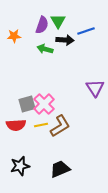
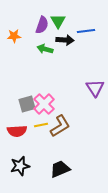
blue line: rotated 12 degrees clockwise
red semicircle: moved 1 px right, 6 px down
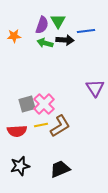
green arrow: moved 6 px up
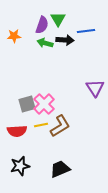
green triangle: moved 2 px up
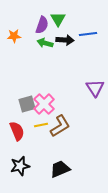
blue line: moved 2 px right, 3 px down
red semicircle: rotated 108 degrees counterclockwise
